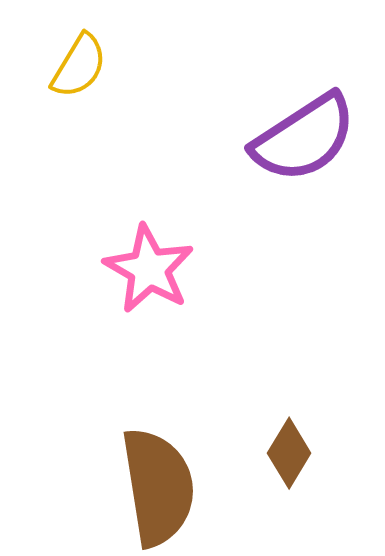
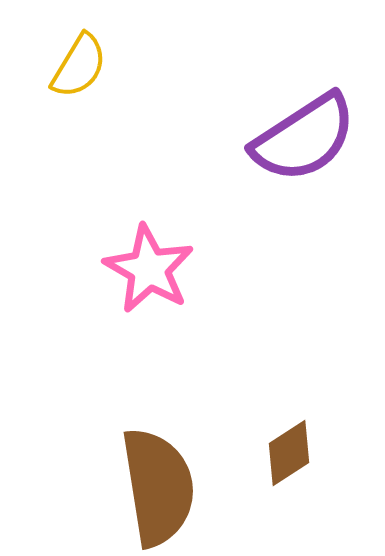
brown diamond: rotated 26 degrees clockwise
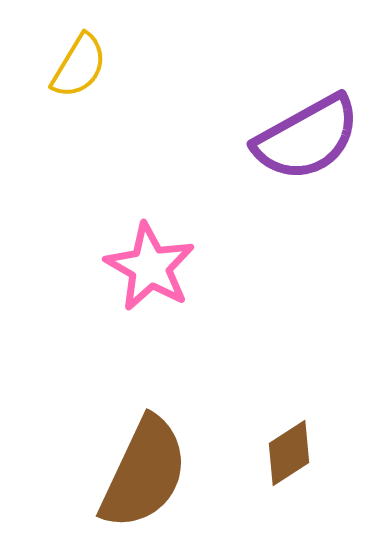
purple semicircle: moved 3 px right; rotated 4 degrees clockwise
pink star: moved 1 px right, 2 px up
brown semicircle: moved 14 px left, 14 px up; rotated 34 degrees clockwise
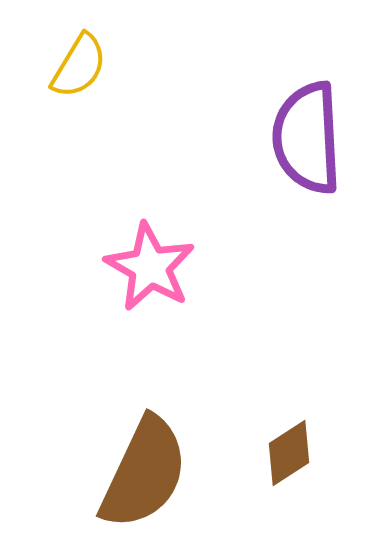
purple semicircle: rotated 116 degrees clockwise
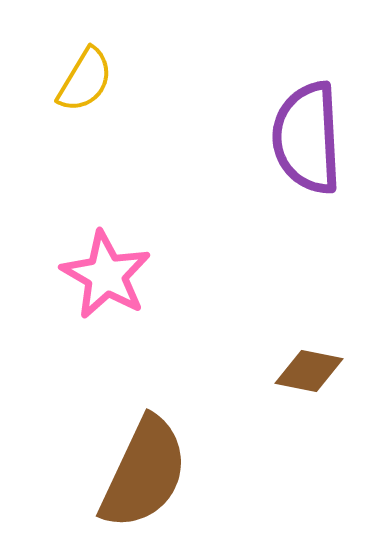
yellow semicircle: moved 6 px right, 14 px down
pink star: moved 44 px left, 8 px down
brown diamond: moved 20 px right, 82 px up; rotated 44 degrees clockwise
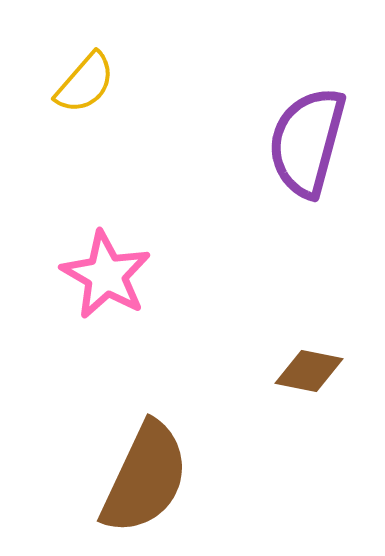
yellow semicircle: moved 3 px down; rotated 10 degrees clockwise
purple semicircle: moved 4 px down; rotated 18 degrees clockwise
brown semicircle: moved 1 px right, 5 px down
